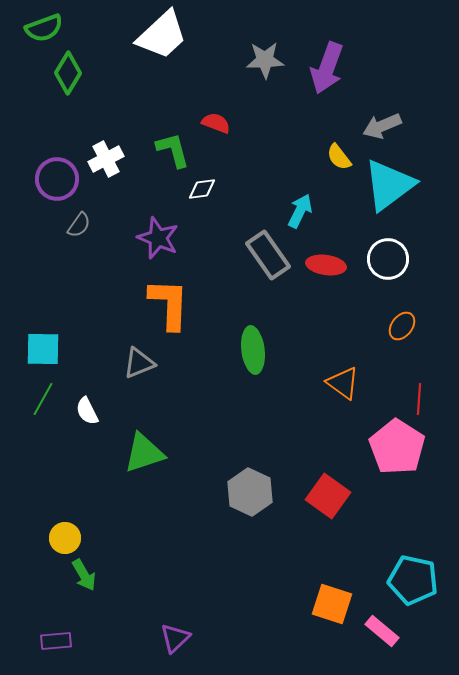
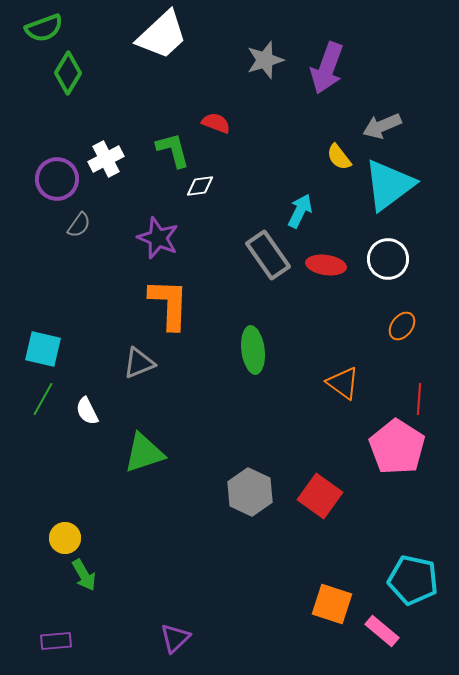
gray star: rotated 15 degrees counterclockwise
white diamond: moved 2 px left, 3 px up
cyan square: rotated 12 degrees clockwise
red square: moved 8 px left
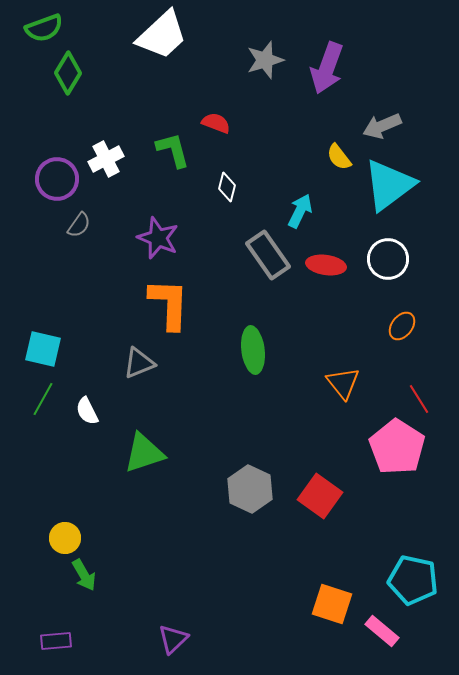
white diamond: moved 27 px right, 1 px down; rotated 68 degrees counterclockwise
orange triangle: rotated 15 degrees clockwise
red line: rotated 36 degrees counterclockwise
gray hexagon: moved 3 px up
purple triangle: moved 2 px left, 1 px down
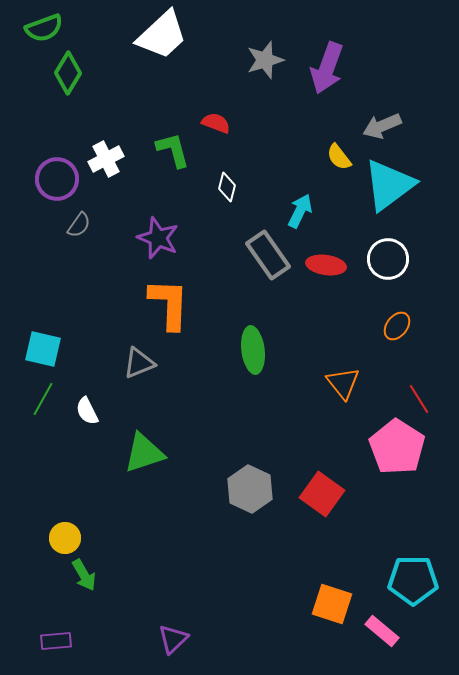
orange ellipse: moved 5 px left
red square: moved 2 px right, 2 px up
cyan pentagon: rotated 12 degrees counterclockwise
